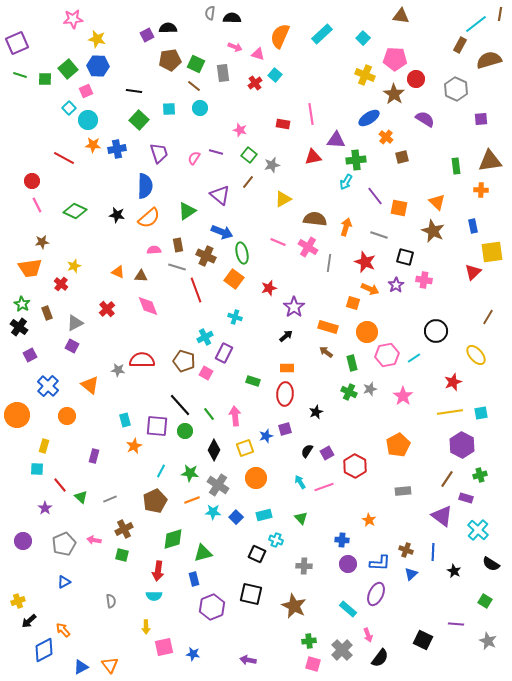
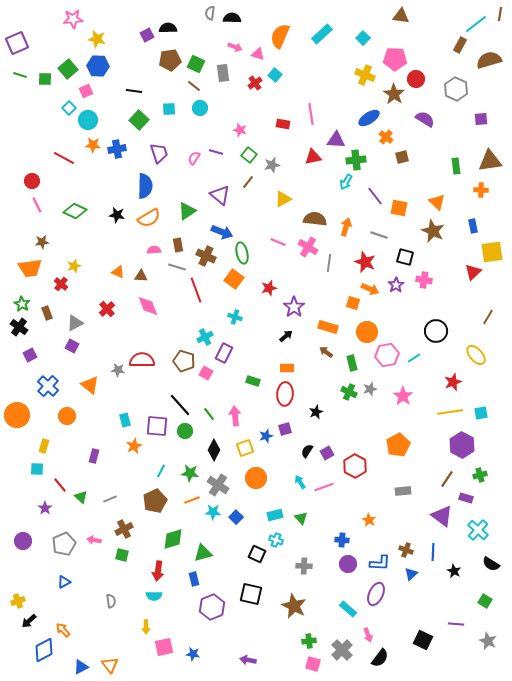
orange semicircle at (149, 218): rotated 10 degrees clockwise
cyan rectangle at (264, 515): moved 11 px right
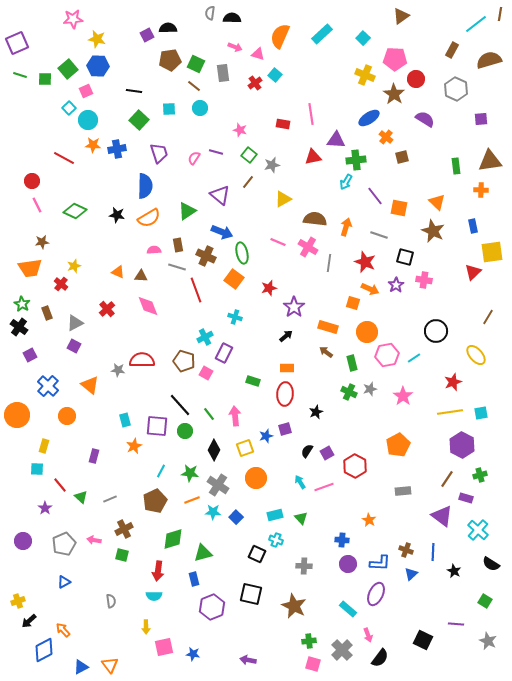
brown triangle at (401, 16): rotated 42 degrees counterclockwise
brown rectangle at (460, 45): moved 8 px left, 5 px down
purple square at (72, 346): moved 2 px right
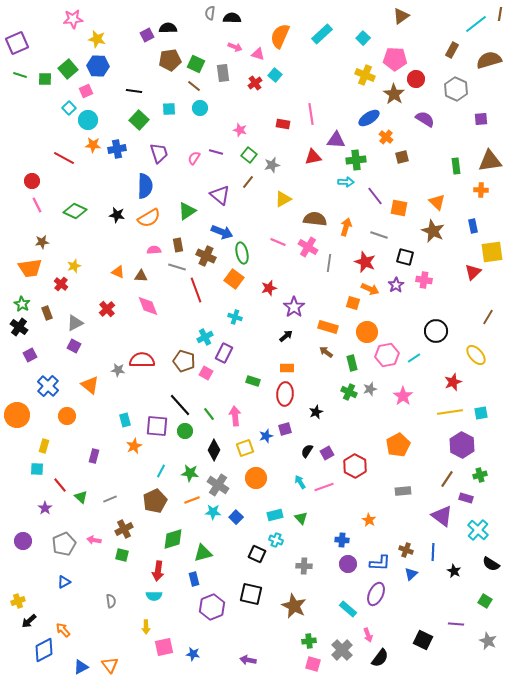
cyan arrow at (346, 182): rotated 119 degrees counterclockwise
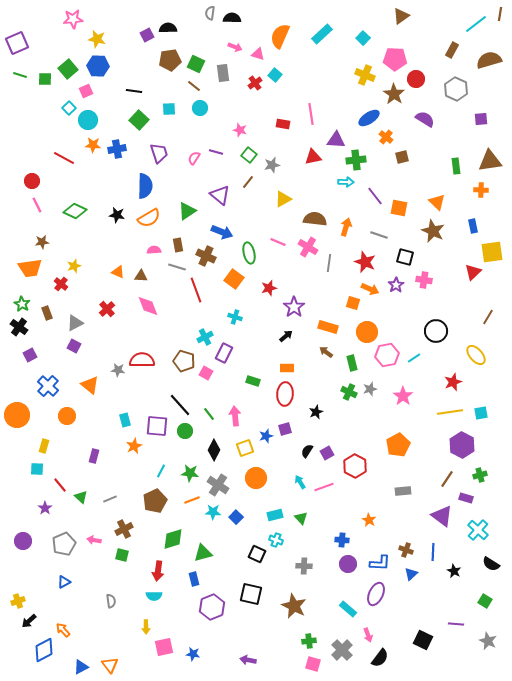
green ellipse at (242, 253): moved 7 px right
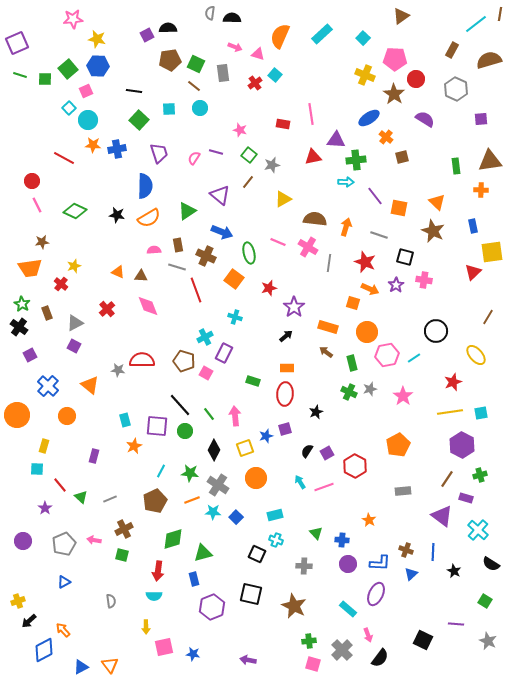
green triangle at (301, 518): moved 15 px right, 15 px down
